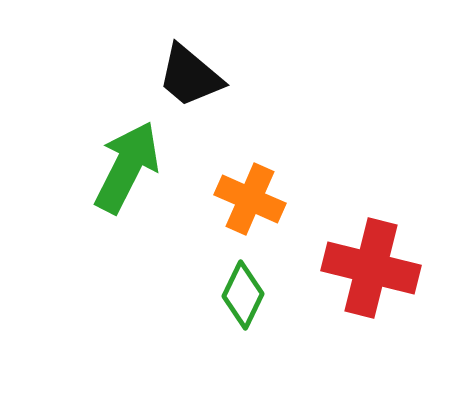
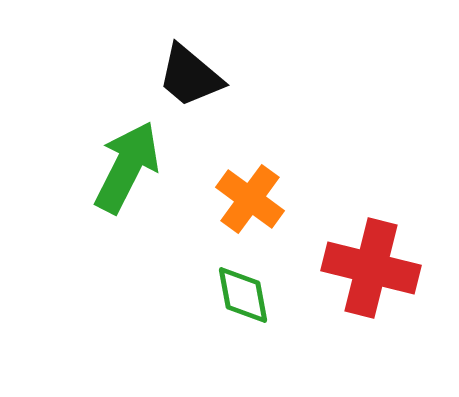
orange cross: rotated 12 degrees clockwise
green diamond: rotated 36 degrees counterclockwise
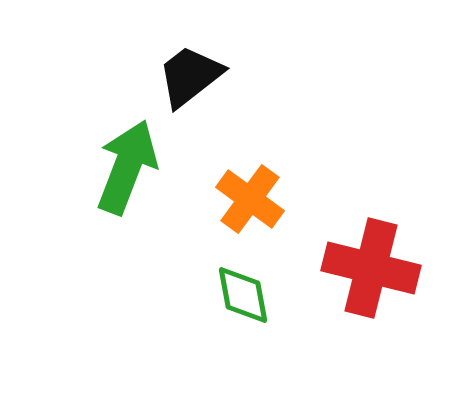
black trapezoid: rotated 102 degrees clockwise
green arrow: rotated 6 degrees counterclockwise
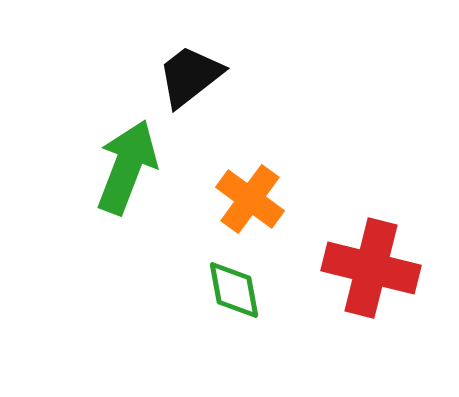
green diamond: moved 9 px left, 5 px up
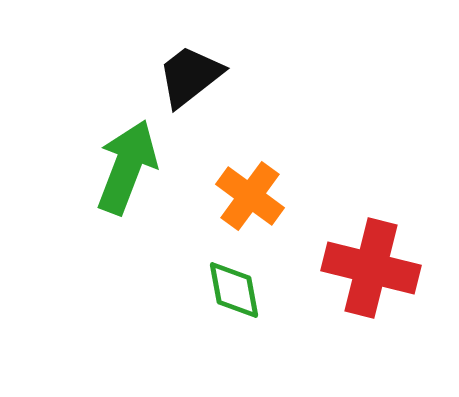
orange cross: moved 3 px up
